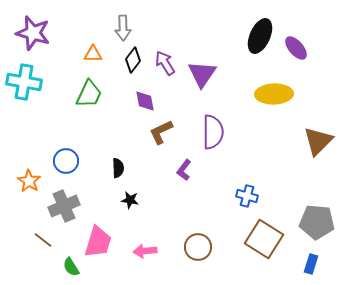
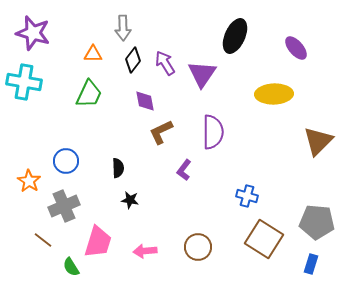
black ellipse: moved 25 px left
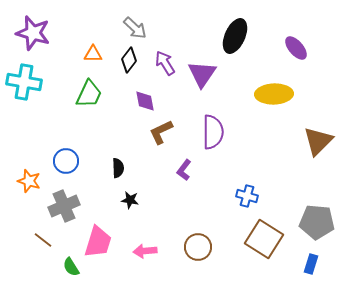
gray arrow: moved 12 px right; rotated 45 degrees counterclockwise
black diamond: moved 4 px left
orange star: rotated 15 degrees counterclockwise
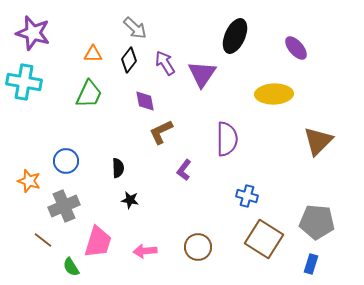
purple semicircle: moved 14 px right, 7 px down
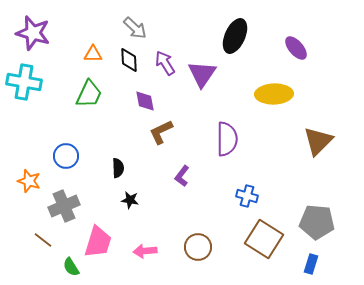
black diamond: rotated 40 degrees counterclockwise
blue circle: moved 5 px up
purple L-shape: moved 2 px left, 6 px down
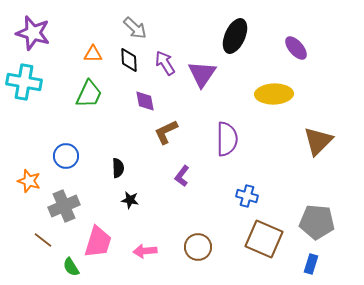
brown L-shape: moved 5 px right
brown square: rotated 9 degrees counterclockwise
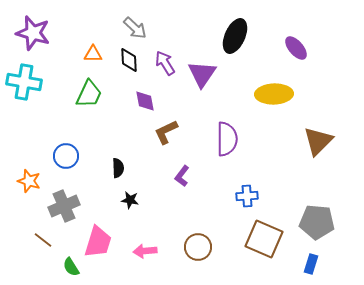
blue cross: rotated 20 degrees counterclockwise
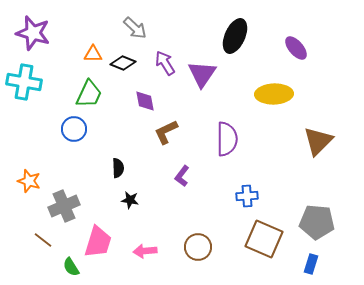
black diamond: moved 6 px left, 3 px down; rotated 65 degrees counterclockwise
blue circle: moved 8 px right, 27 px up
